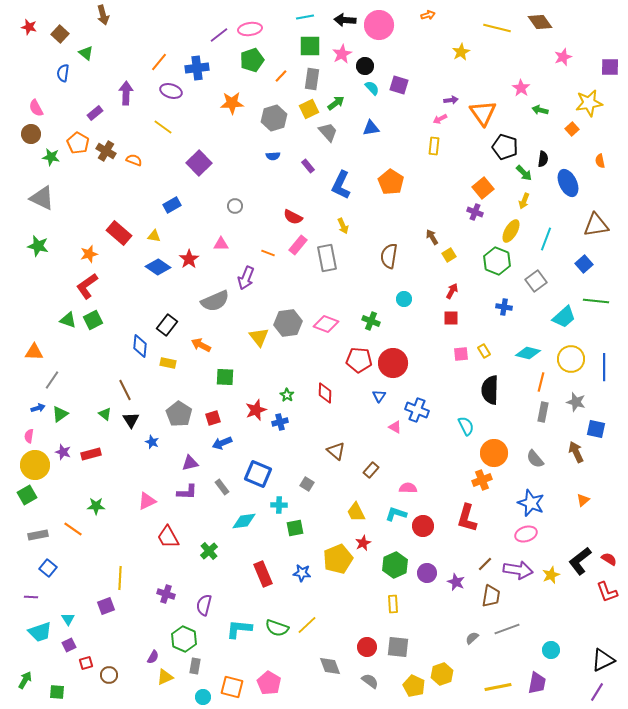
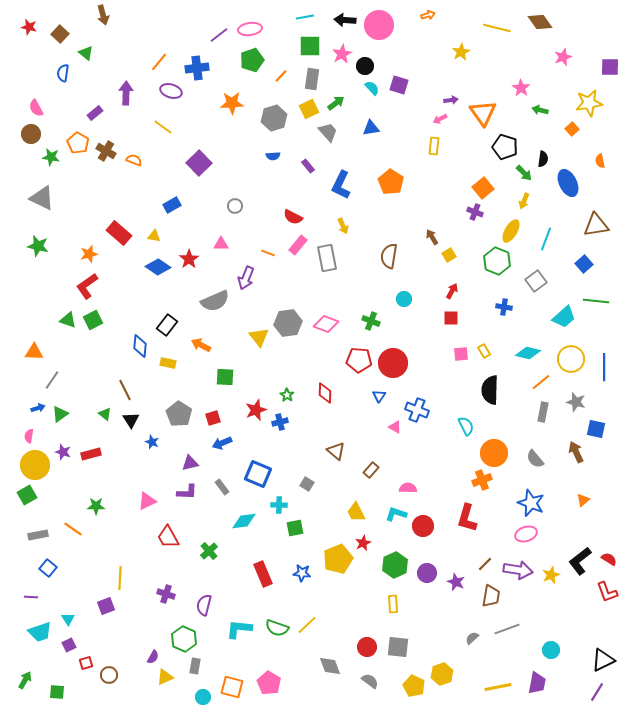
orange line at (541, 382): rotated 36 degrees clockwise
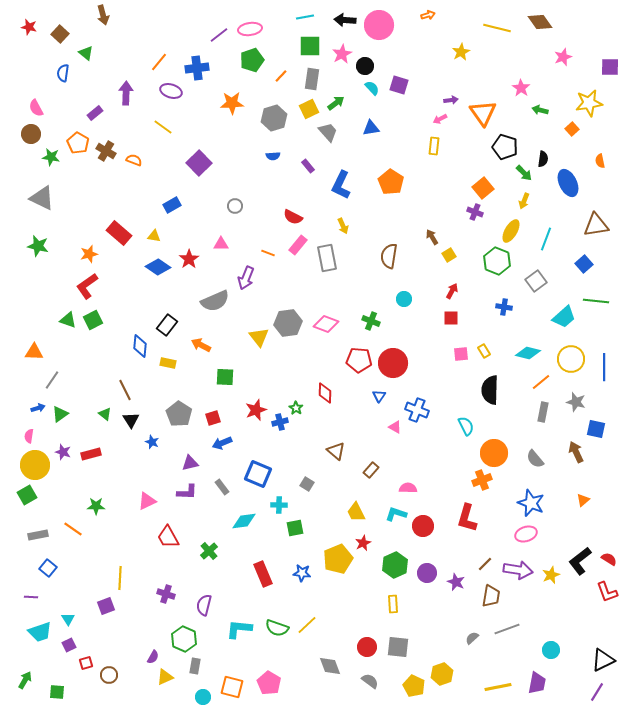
green star at (287, 395): moved 9 px right, 13 px down
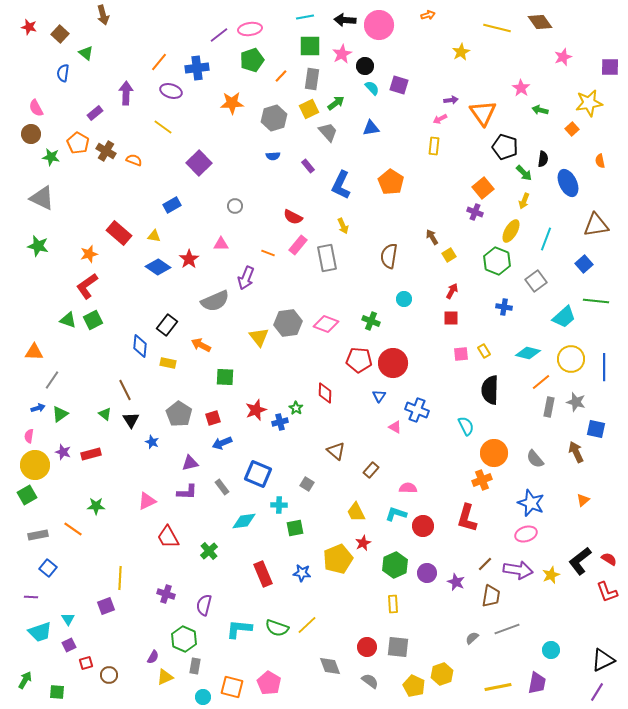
gray rectangle at (543, 412): moved 6 px right, 5 px up
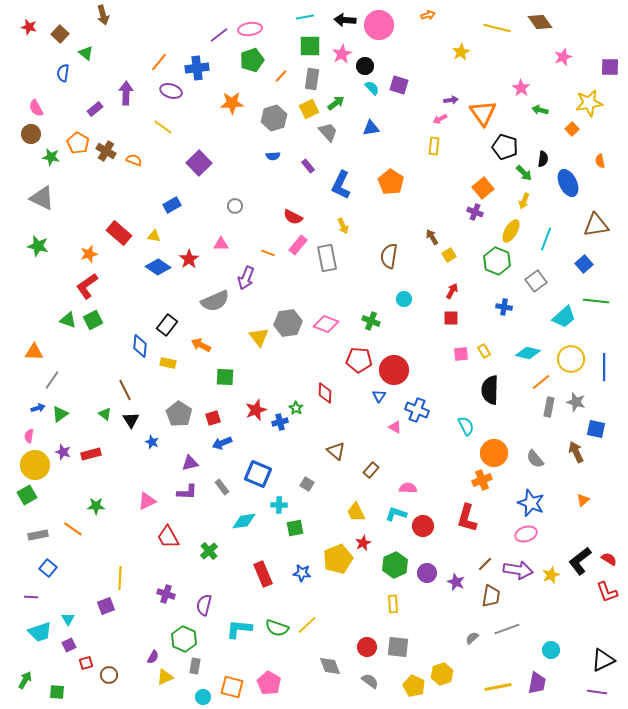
purple rectangle at (95, 113): moved 4 px up
red circle at (393, 363): moved 1 px right, 7 px down
purple line at (597, 692): rotated 66 degrees clockwise
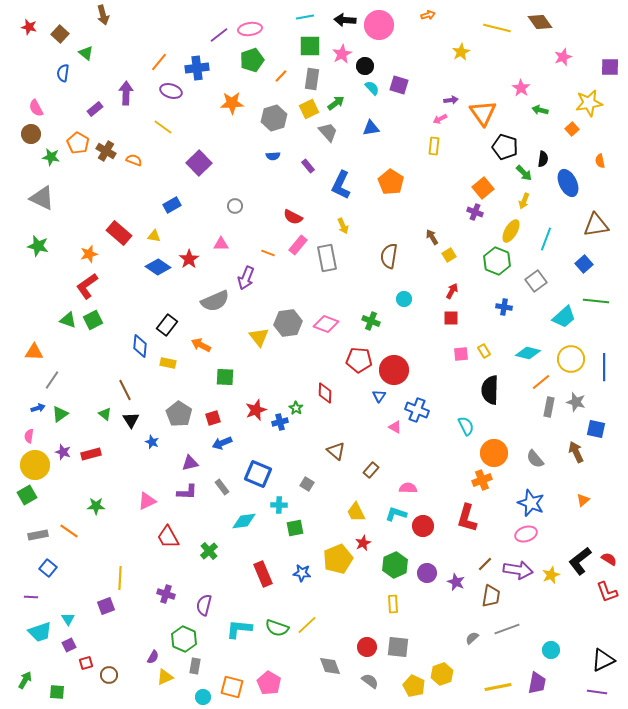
orange line at (73, 529): moved 4 px left, 2 px down
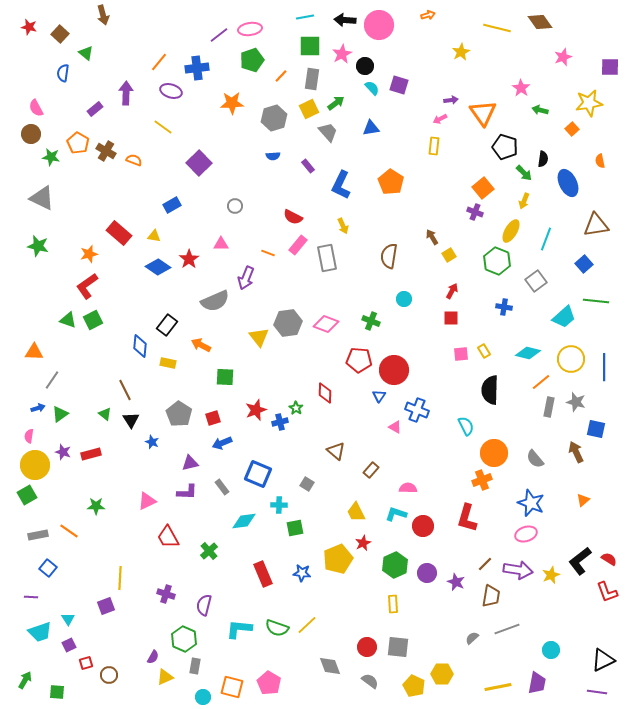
yellow hexagon at (442, 674): rotated 20 degrees clockwise
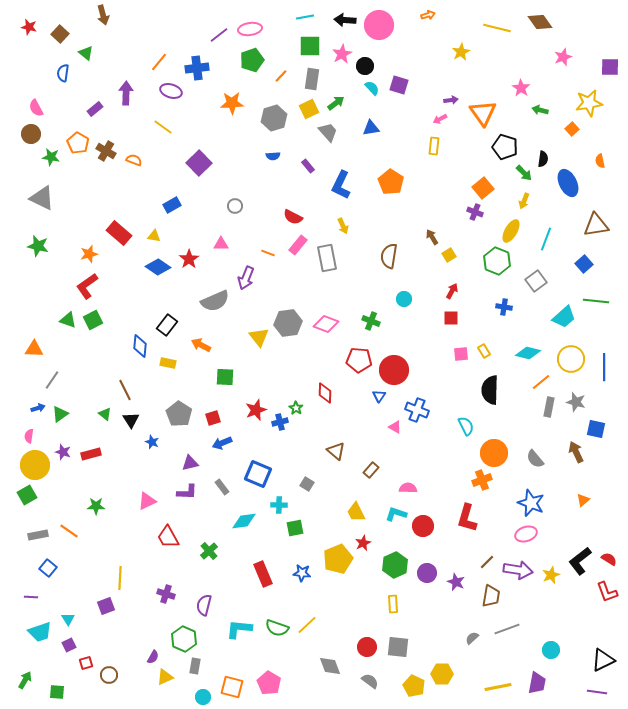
orange triangle at (34, 352): moved 3 px up
brown line at (485, 564): moved 2 px right, 2 px up
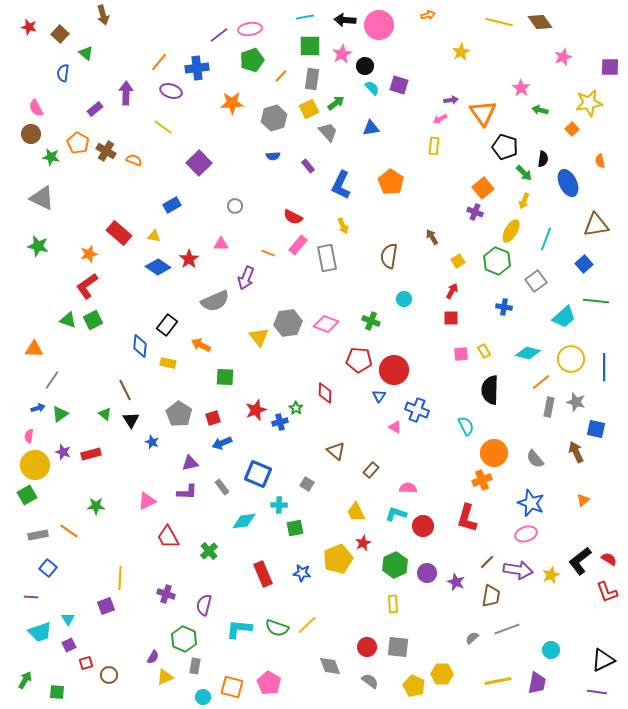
yellow line at (497, 28): moved 2 px right, 6 px up
yellow square at (449, 255): moved 9 px right, 6 px down
yellow line at (498, 687): moved 6 px up
